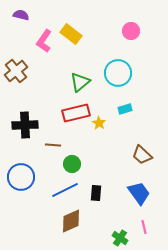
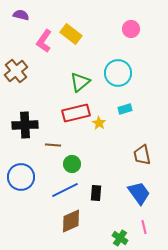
pink circle: moved 2 px up
brown trapezoid: rotated 35 degrees clockwise
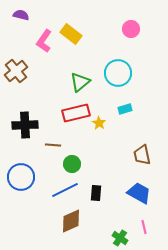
blue trapezoid: rotated 25 degrees counterclockwise
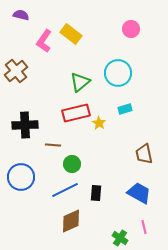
brown trapezoid: moved 2 px right, 1 px up
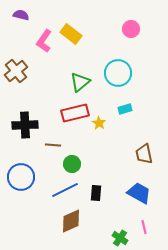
red rectangle: moved 1 px left
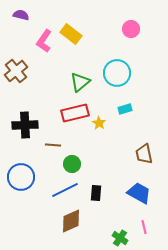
cyan circle: moved 1 px left
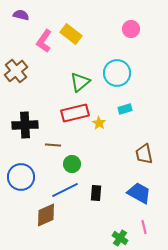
brown diamond: moved 25 px left, 6 px up
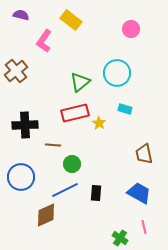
yellow rectangle: moved 14 px up
cyan rectangle: rotated 32 degrees clockwise
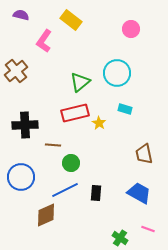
green circle: moved 1 px left, 1 px up
pink line: moved 4 px right, 2 px down; rotated 56 degrees counterclockwise
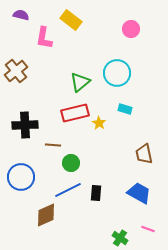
pink L-shape: moved 3 px up; rotated 25 degrees counterclockwise
blue line: moved 3 px right
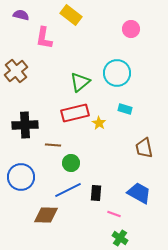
yellow rectangle: moved 5 px up
brown trapezoid: moved 6 px up
brown diamond: rotated 25 degrees clockwise
pink line: moved 34 px left, 15 px up
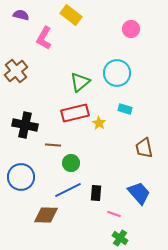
pink L-shape: rotated 20 degrees clockwise
black cross: rotated 15 degrees clockwise
blue trapezoid: rotated 20 degrees clockwise
